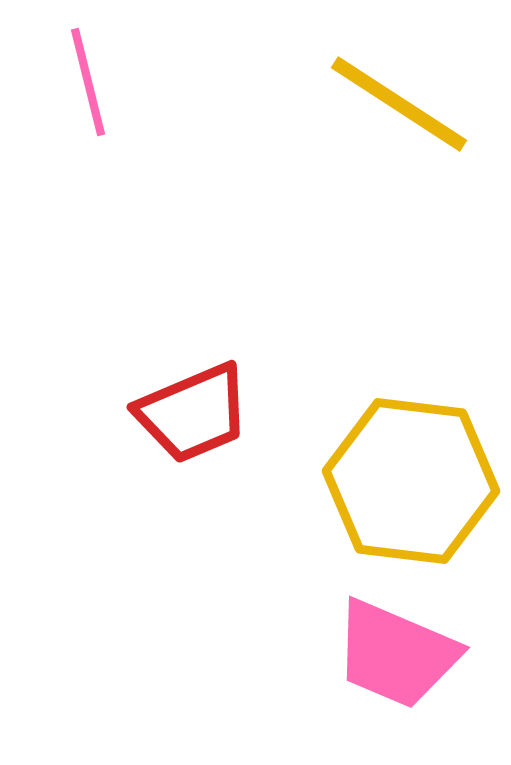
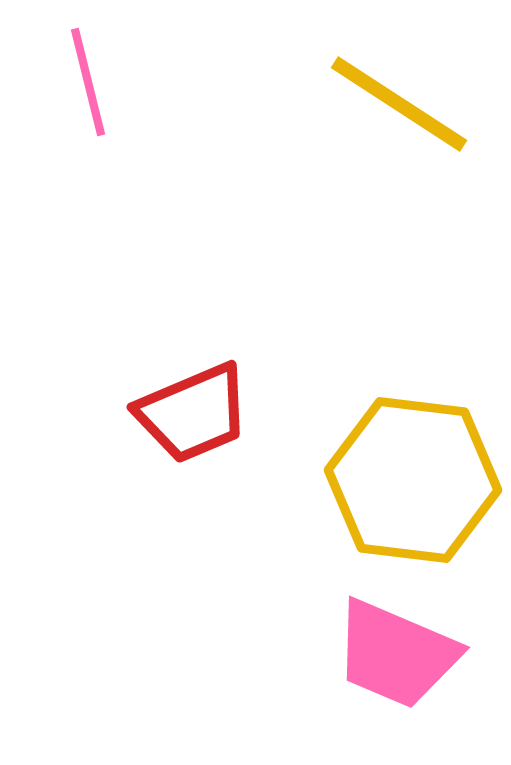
yellow hexagon: moved 2 px right, 1 px up
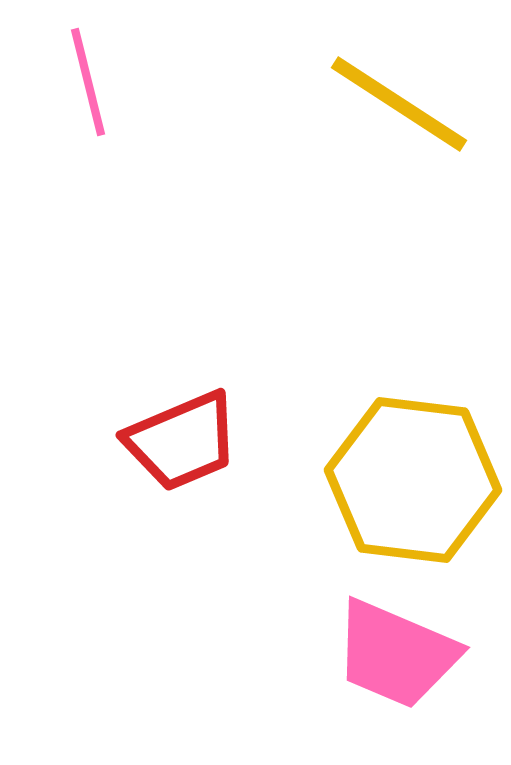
red trapezoid: moved 11 px left, 28 px down
